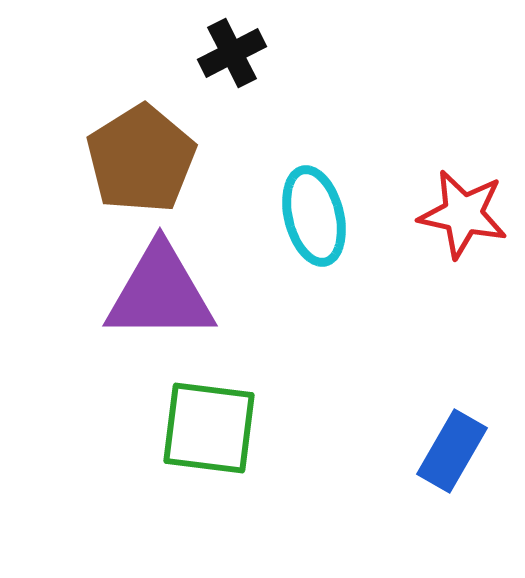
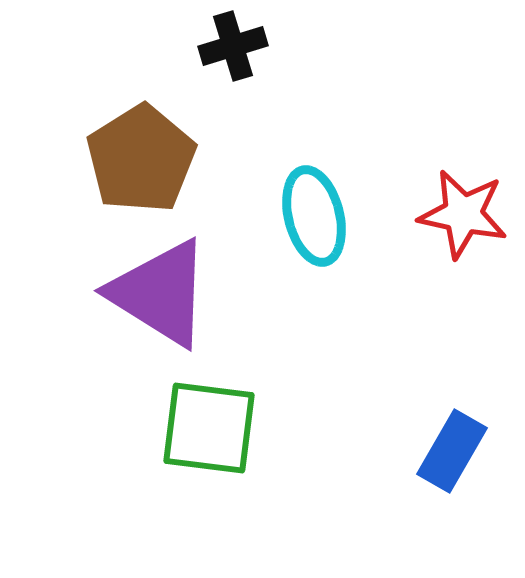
black cross: moved 1 px right, 7 px up; rotated 10 degrees clockwise
purple triangle: rotated 32 degrees clockwise
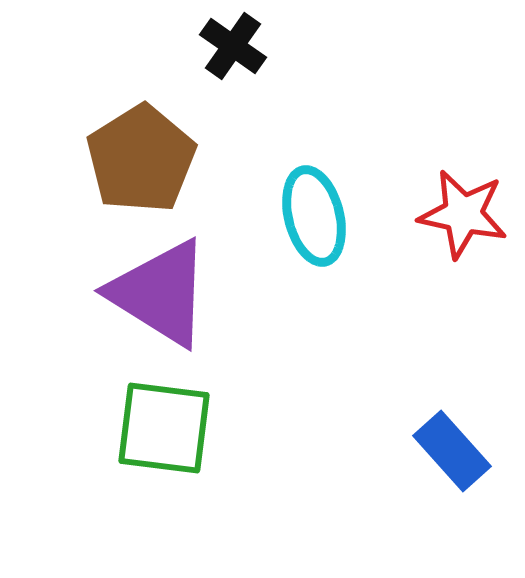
black cross: rotated 38 degrees counterclockwise
green square: moved 45 px left
blue rectangle: rotated 72 degrees counterclockwise
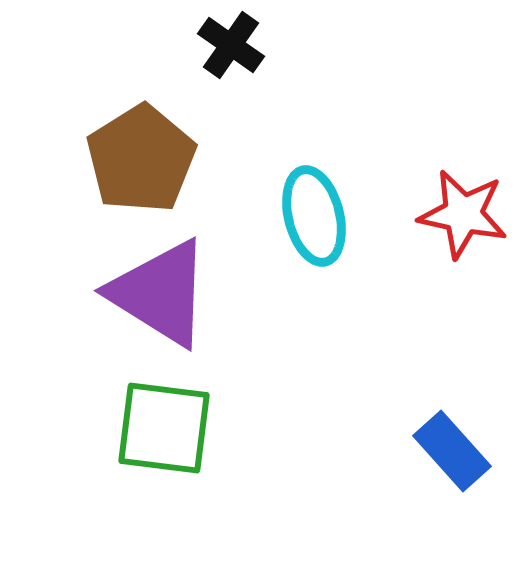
black cross: moved 2 px left, 1 px up
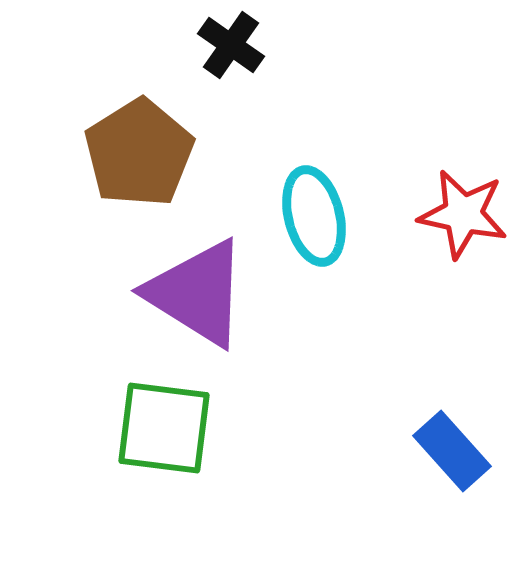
brown pentagon: moved 2 px left, 6 px up
purple triangle: moved 37 px right
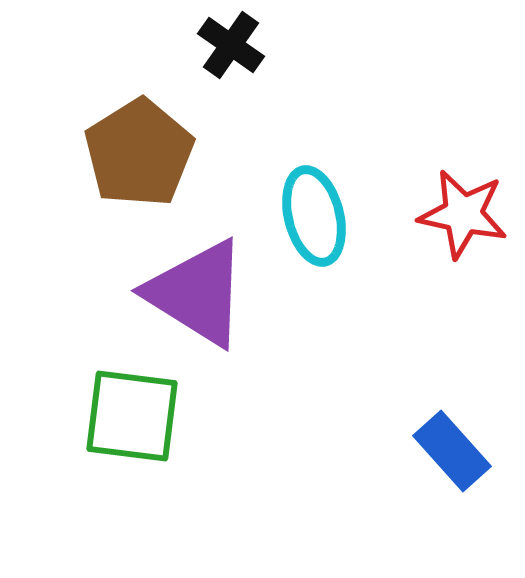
green square: moved 32 px left, 12 px up
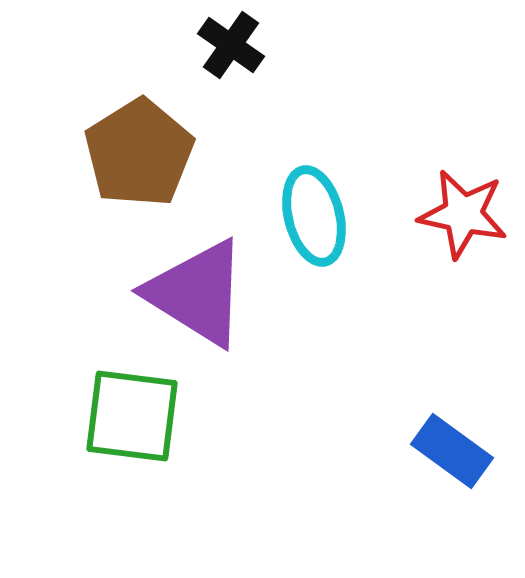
blue rectangle: rotated 12 degrees counterclockwise
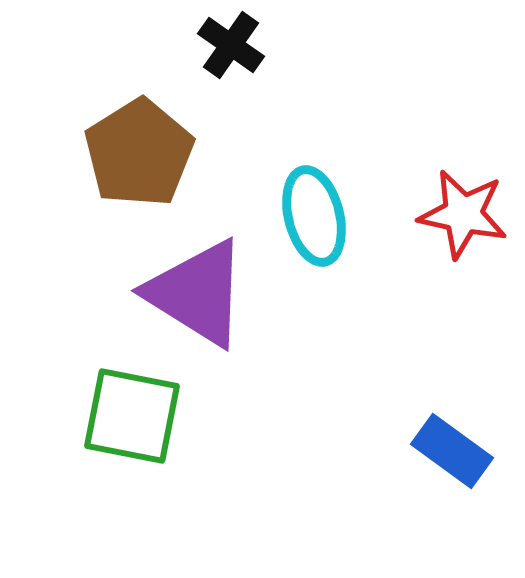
green square: rotated 4 degrees clockwise
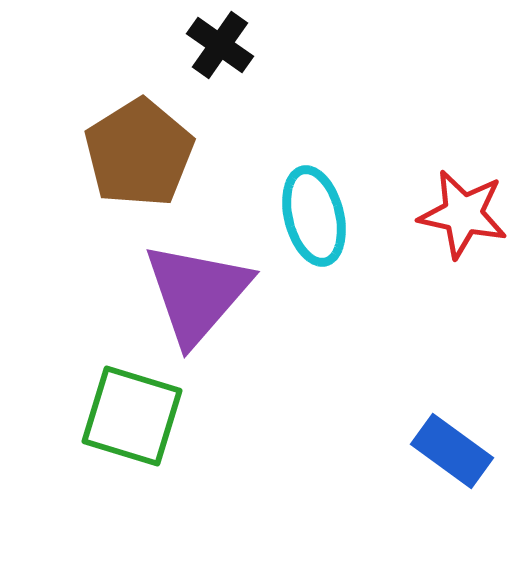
black cross: moved 11 px left
purple triangle: rotated 39 degrees clockwise
green square: rotated 6 degrees clockwise
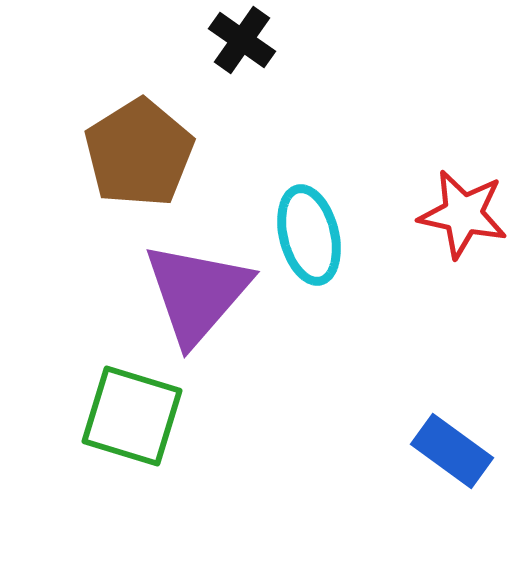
black cross: moved 22 px right, 5 px up
cyan ellipse: moved 5 px left, 19 px down
